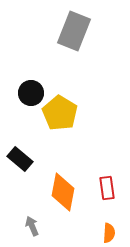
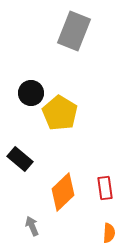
red rectangle: moved 2 px left
orange diamond: rotated 36 degrees clockwise
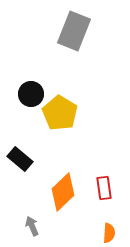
black circle: moved 1 px down
red rectangle: moved 1 px left
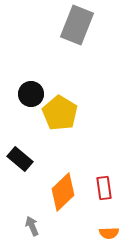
gray rectangle: moved 3 px right, 6 px up
orange semicircle: rotated 84 degrees clockwise
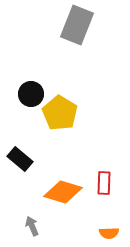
red rectangle: moved 5 px up; rotated 10 degrees clockwise
orange diamond: rotated 60 degrees clockwise
